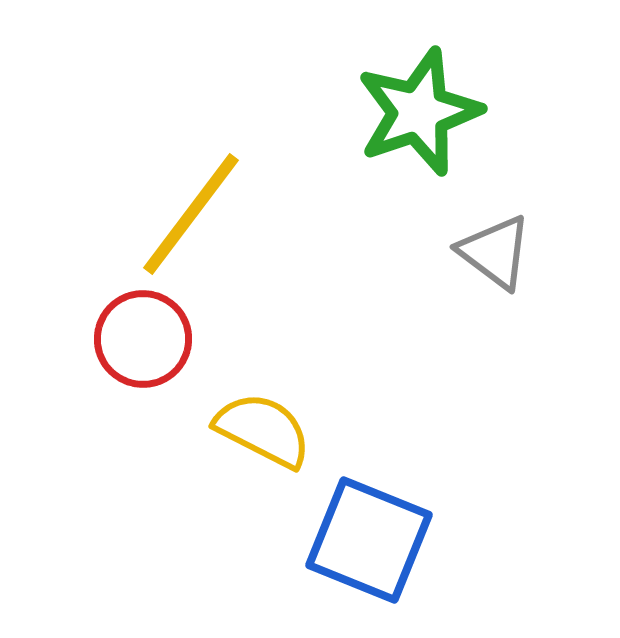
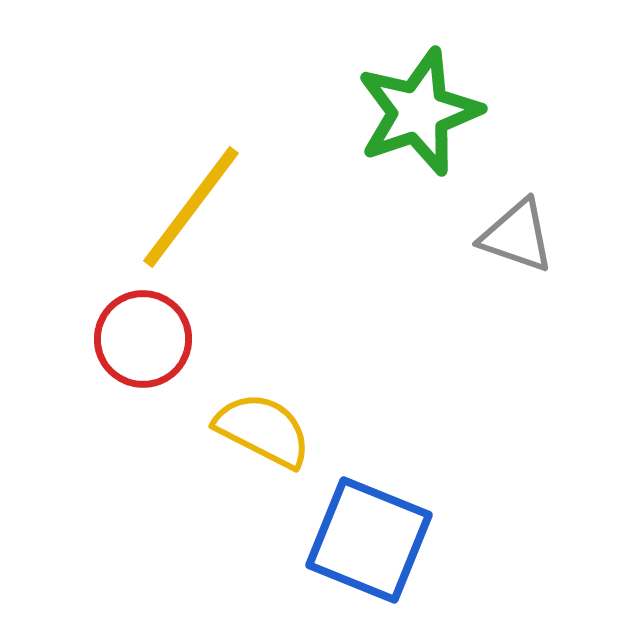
yellow line: moved 7 px up
gray triangle: moved 22 px right, 16 px up; rotated 18 degrees counterclockwise
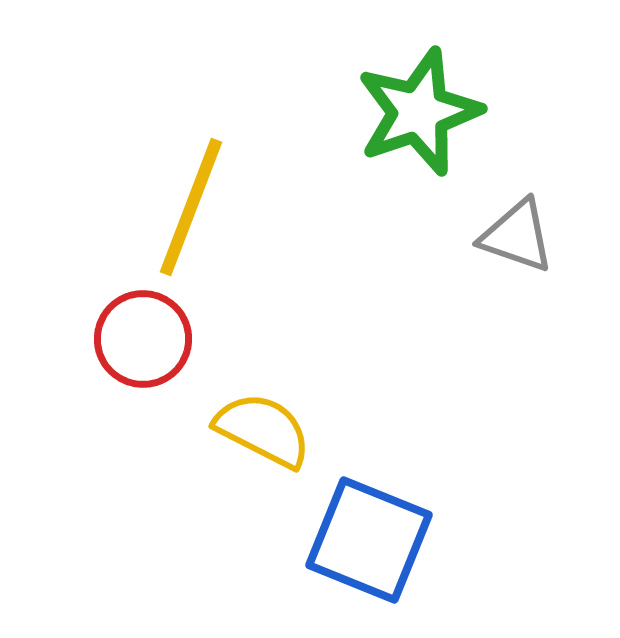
yellow line: rotated 16 degrees counterclockwise
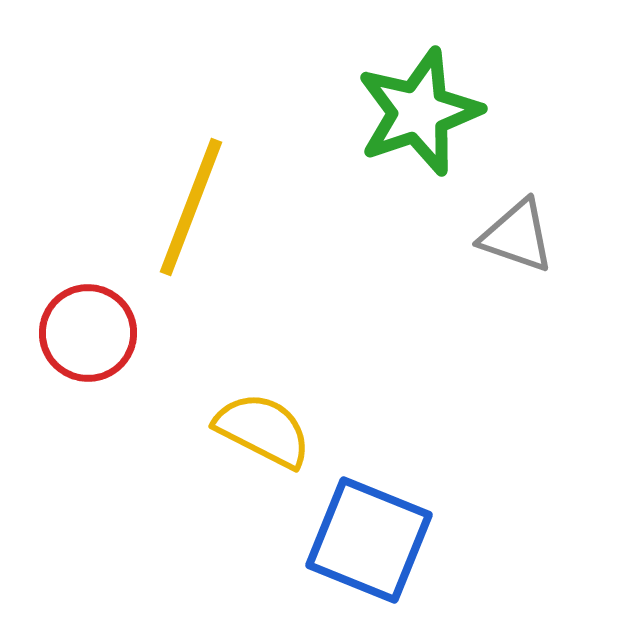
red circle: moved 55 px left, 6 px up
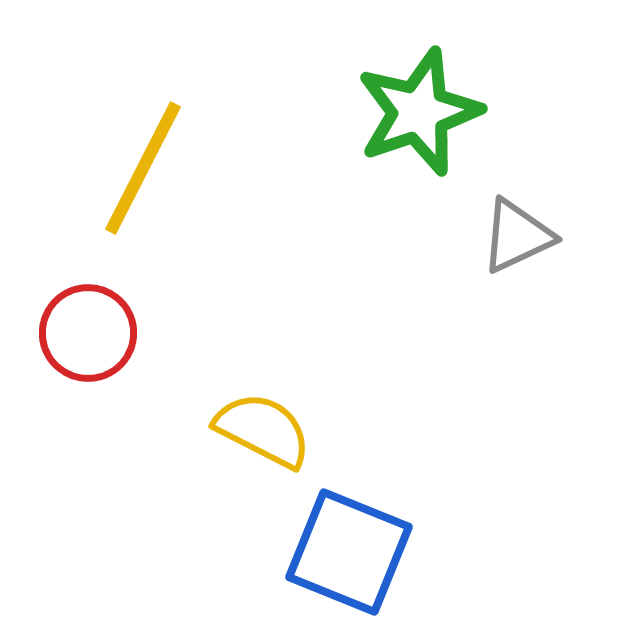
yellow line: moved 48 px left, 39 px up; rotated 6 degrees clockwise
gray triangle: rotated 44 degrees counterclockwise
blue square: moved 20 px left, 12 px down
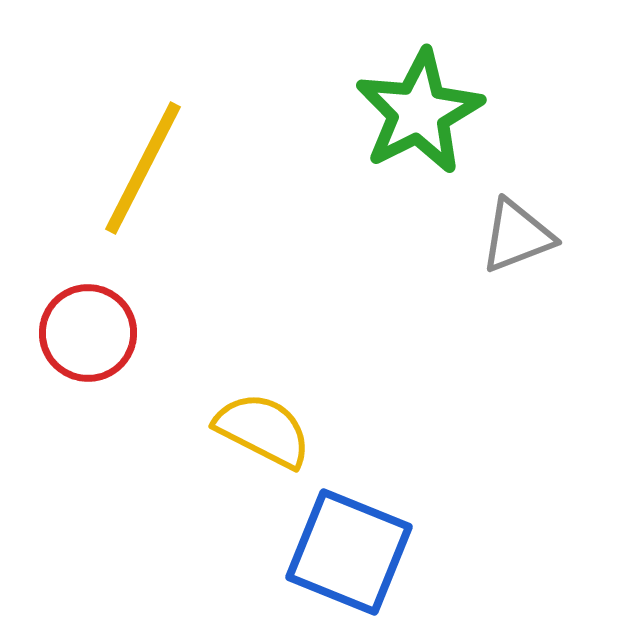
green star: rotated 8 degrees counterclockwise
gray triangle: rotated 4 degrees clockwise
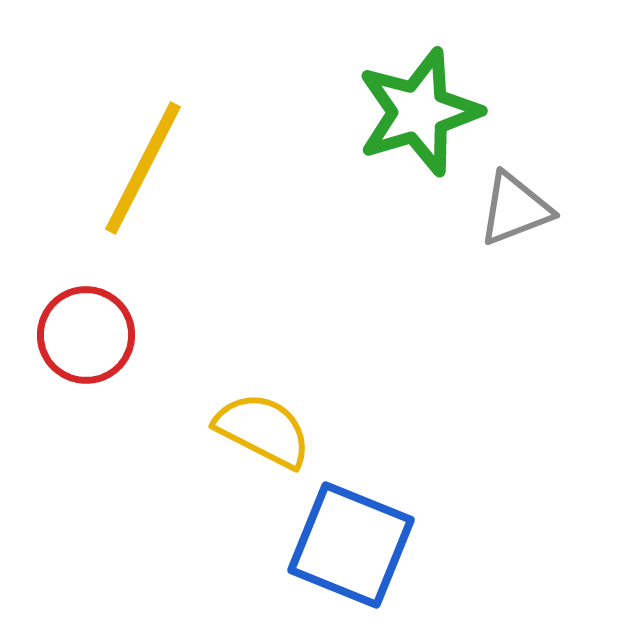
green star: rotated 10 degrees clockwise
gray triangle: moved 2 px left, 27 px up
red circle: moved 2 px left, 2 px down
blue square: moved 2 px right, 7 px up
